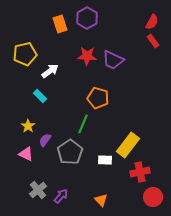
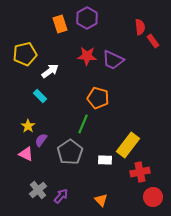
red semicircle: moved 12 px left, 5 px down; rotated 35 degrees counterclockwise
purple semicircle: moved 4 px left
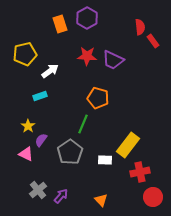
cyan rectangle: rotated 64 degrees counterclockwise
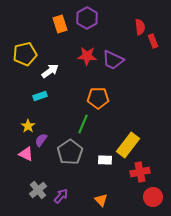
red rectangle: rotated 16 degrees clockwise
orange pentagon: rotated 15 degrees counterclockwise
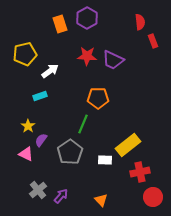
red semicircle: moved 5 px up
yellow rectangle: rotated 15 degrees clockwise
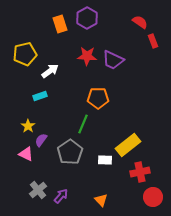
red semicircle: rotated 49 degrees counterclockwise
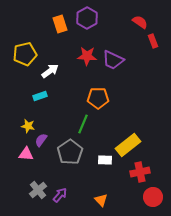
yellow star: rotated 24 degrees counterclockwise
pink triangle: rotated 21 degrees counterclockwise
purple arrow: moved 1 px left, 1 px up
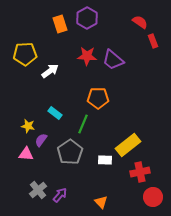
yellow pentagon: rotated 10 degrees clockwise
purple trapezoid: rotated 15 degrees clockwise
cyan rectangle: moved 15 px right, 17 px down; rotated 56 degrees clockwise
orange triangle: moved 2 px down
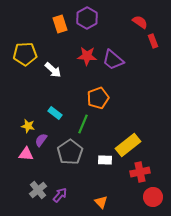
white arrow: moved 3 px right, 1 px up; rotated 78 degrees clockwise
orange pentagon: rotated 20 degrees counterclockwise
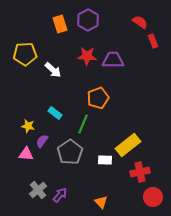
purple hexagon: moved 1 px right, 2 px down
purple trapezoid: rotated 140 degrees clockwise
purple semicircle: moved 1 px right, 1 px down
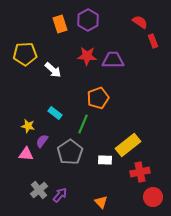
gray cross: moved 1 px right
